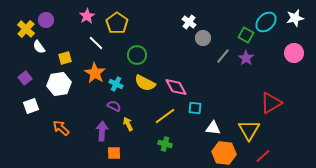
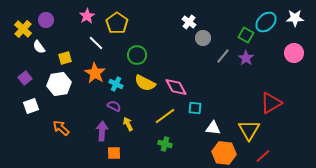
white star: rotated 12 degrees clockwise
yellow cross: moved 3 px left
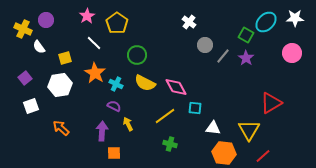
yellow cross: rotated 18 degrees counterclockwise
gray circle: moved 2 px right, 7 px down
white line: moved 2 px left
pink circle: moved 2 px left
white hexagon: moved 1 px right, 1 px down
green cross: moved 5 px right
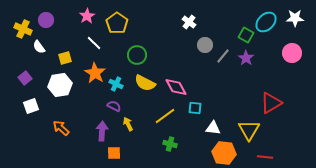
red line: moved 2 px right, 1 px down; rotated 49 degrees clockwise
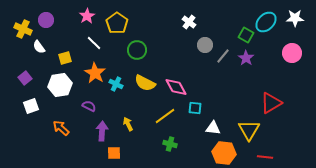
green circle: moved 5 px up
purple semicircle: moved 25 px left
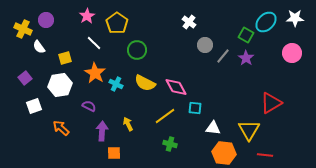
white square: moved 3 px right
red line: moved 2 px up
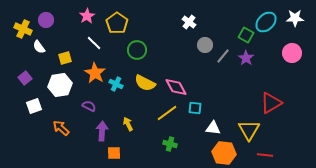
yellow line: moved 2 px right, 3 px up
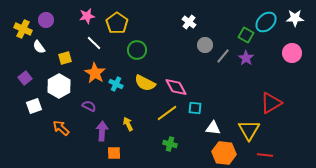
pink star: rotated 21 degrees clockwise
white hexagon: moved 1 px left, 1 px down; rotated 20 degrees counterclockwise
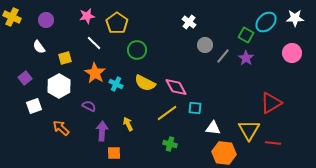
yellow cross: moved 11 px left, 12 px up
red line: moved 8 px right, 12 px up
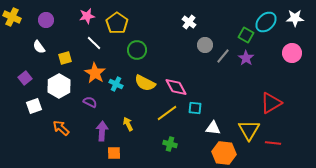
purple semicircle: moved 1 px right, 4 px up
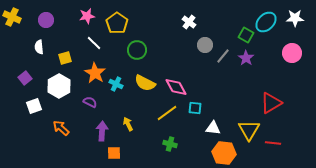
white semicircle: rotated 32 degrees clockwise
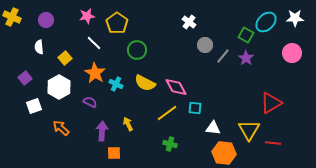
yellow square: rotated 24 degrees counterclockwise
white hexagon: moved 1 px down
